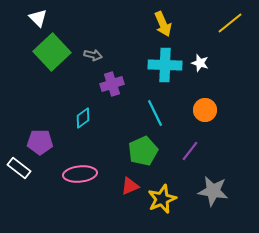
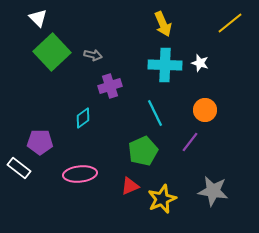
purple cross: moved 2 px left, 2 px down
purple line: moved 9 px up
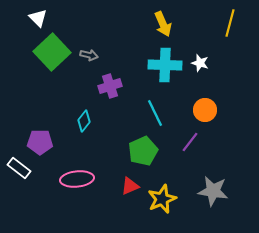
yellow line: rotated 36 degrees counterclockwise
gray arrow: moved 4 px left
cyan diamond: moved 1 px right, 3 px down; rotated 15 degrees counterclockwise
pink ellipse: moved 3 px left, 5 px down
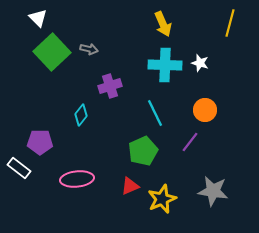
gray arrow: moved 6 px up
cyan diamond: moved 3 px left, 6 px up
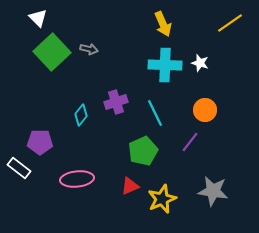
yellow line: rotated 40 degrees clockwise
purple cross: moved 6 px right, 16 px down
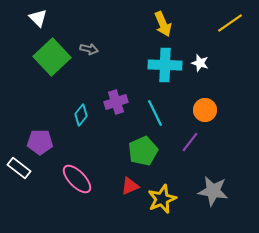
green square: moved 5 px down
pink ellipse: rotated 52 degrees clockwise
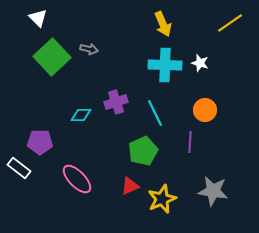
cyan diamond: rotated 50 degrees clockwise
purple line: rotated 35 degrees counterclockwise
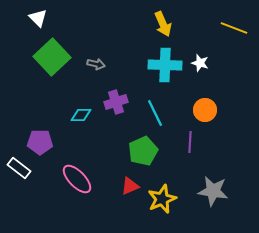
yellow line: moved 4 px right, 5 px down; rotated 56 degrees clockwise
gray arrow: moved 7 px right, 15 px down
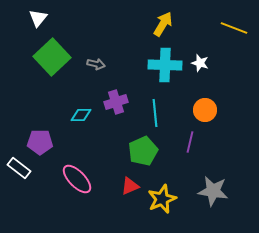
white triangle: rotated 24 degrees clockwise
yellow arrow: rotated 125 degrees counterclockwise
cyan line: rotated 20 degrees clockwise
purple line: rotated 10 degrees clockwise
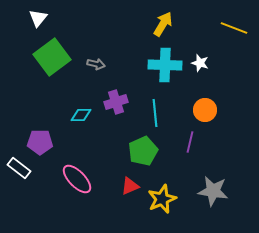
green square: rotated 6 degrees clockwise
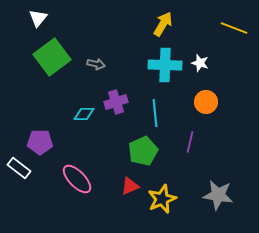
orange circle: moved 1 px right, 8 px up
cyan diamond: moved 3 px right, 1 px up
gray star: moved 5 px right, 4 px down
